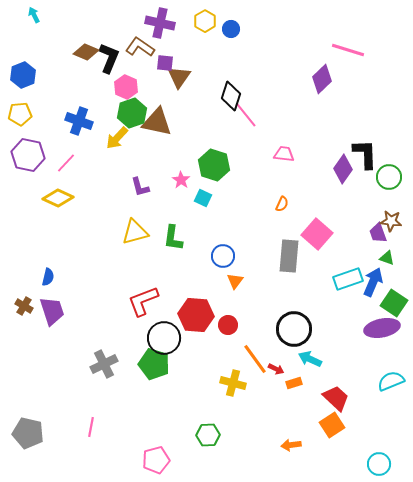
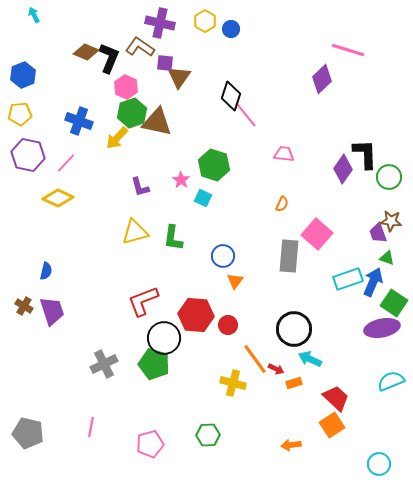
blue semicircle at (48, 277): moved 2 px left, 6 px up
pink pentagon at (156, 460): moved 6 px left, 16 px up
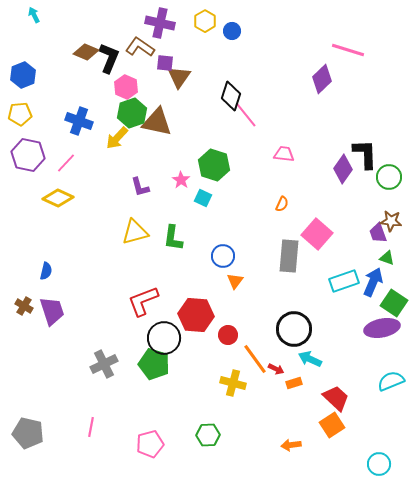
blue circle at (231, 29): moved 1 px right, 2 px down
cyan rectangle at (348, 279): moved 4 px left, 2 px down
red circle at (228, 325): moved 10 px down
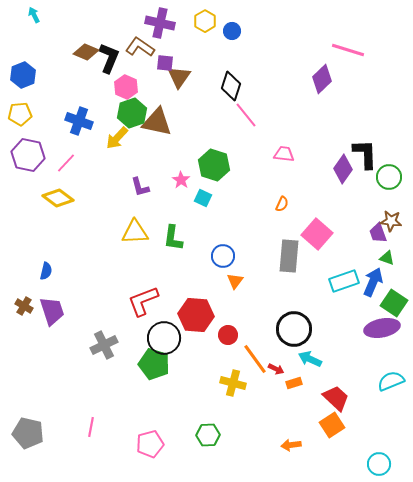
black diamond at (231, 96): moved 10 px up
yellow diamond at (58, 198): rotated 12 degrees clockwise
yellow triangle at (135, 232): rotated 12 degrees clockwise
gray cross at (104, 364): moved 19 px up
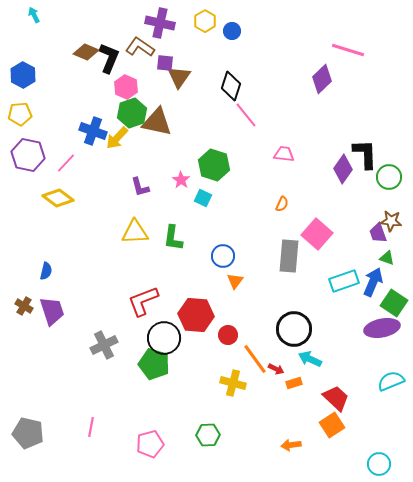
blue hexagon at (23, 75): rotated 10 degrees counterclockwise
blue cross at (79, 121): moved 14 px right, 10 px down
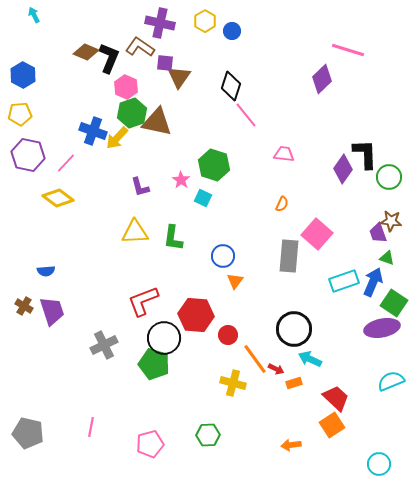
blue semicircle at (46, 271): rotated 72 degrees clockwise
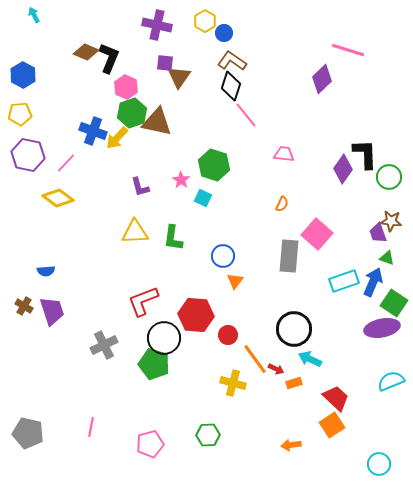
purple cross at (160, 23): moved 3 px left, 2 px down
blue circle at (232, 31): moved 8 px left, 2 px down
brown L-shape at (140, 47): moved 92 px right, 14 px down
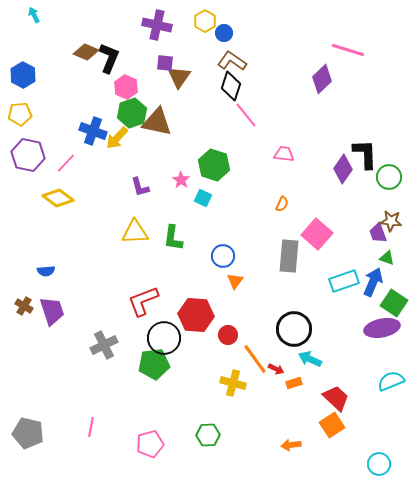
green pentagon at (154, 364): rotated 24 degrees counterclockwise
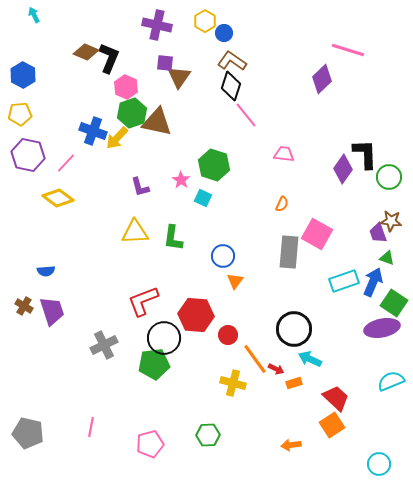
pink square at (317, 234): rotated 12 degrees counterclockwise
gray rectangle at (289, 256): moved 4 px up
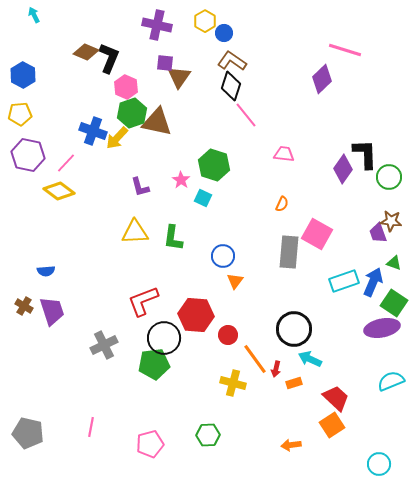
pink line at (348, 50): moved 3 px left
yellow diamond at (58, 198): moved 1 px right, 7 px up
green triangle at (387, 258): moved 7 px right, 5 px down
red arrow at (276, 369): rotated 77 degrees clockwise
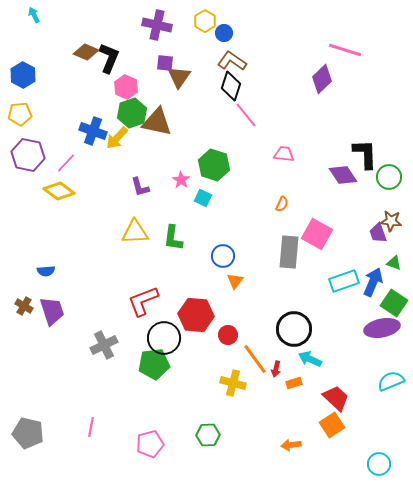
purple diamond at (343, 169): moved 6 px down; rotated 68 degrees counterclockwise
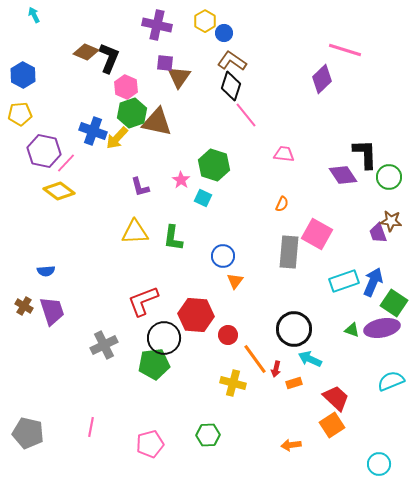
purple hexagon at (28, 155): moved 16 px right, 4 px up
green triangle at (394, 263): moved 42 px left, 67 px down
